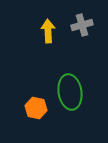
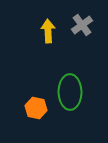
gray cross: rotated 20 degrees counterclockwise
green ellipse: rotated 8 degrees clockwise
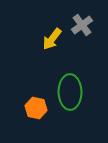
yellow arrow: moved 4 px right, 8 px down; rotated 140 degrees counterclockwise
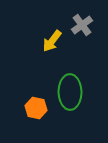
yellow arrow: moved 2 px down
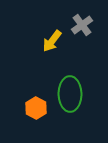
green ellipse: moved 2 px down
orange hexagon: rotated 15 degrees clockwise
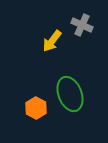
gray cross: rotated 30 degrees counterclockwise
green ellipse: rotated 20 degrees counterclockwise
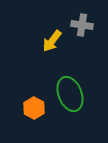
gray cross: rotated 15 degrees counterclockwise
orange hexagon: moved 2 px left
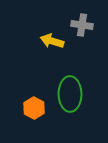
yellow arrow: rotated 70 degrees clockwise
green ellipse: rotated 20 degrees clockwise
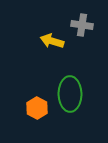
orange hexagon: moved 3 px right
